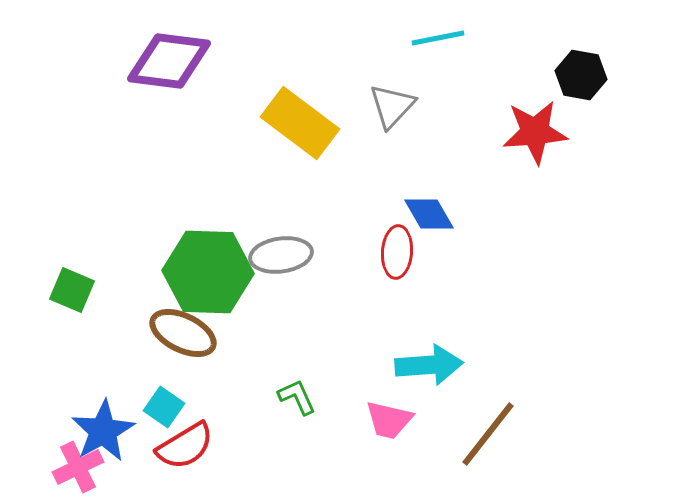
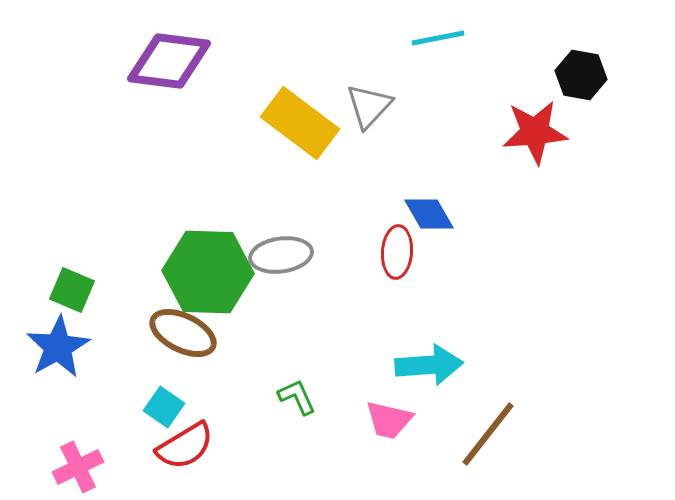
gray triangle: moved 23 px left
blue star: moved 45 px left, 84 px up
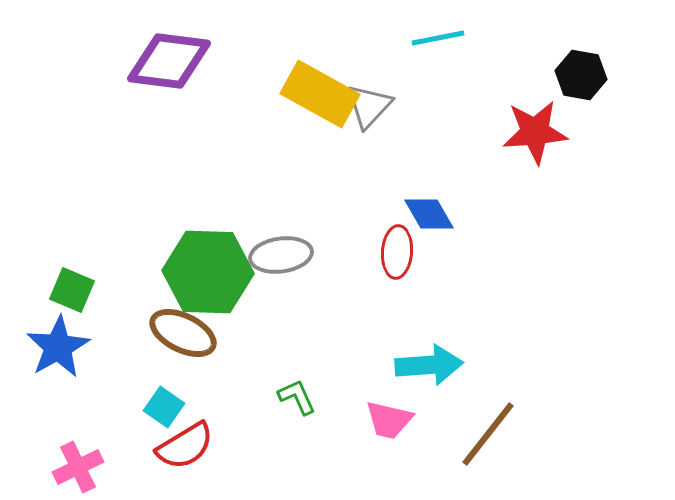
yellow rectangle: moved 20 px right, 29 px up; rotated 8 degrees counterclockwise
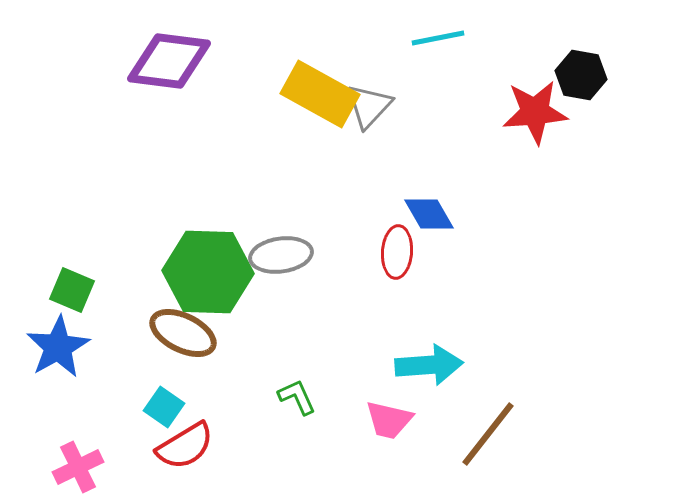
red star: moved 20 px up
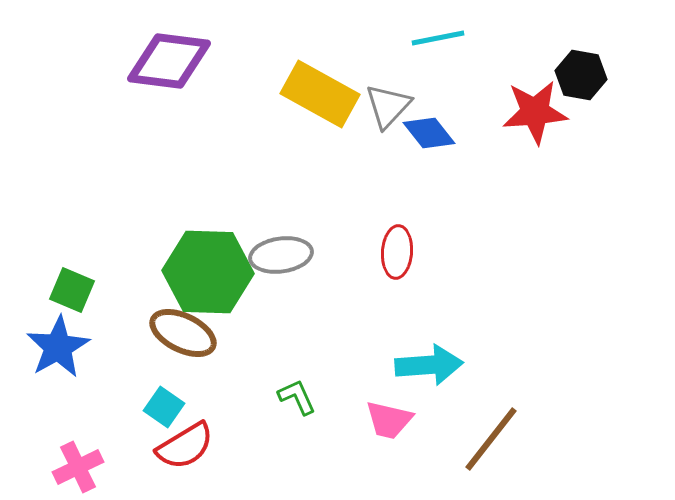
gray triangle: moved 19 px right
blue diamond: moved 81 px up; rotated 8 degrees counterclockwise
brown line: moved 3 px right, 5 px down
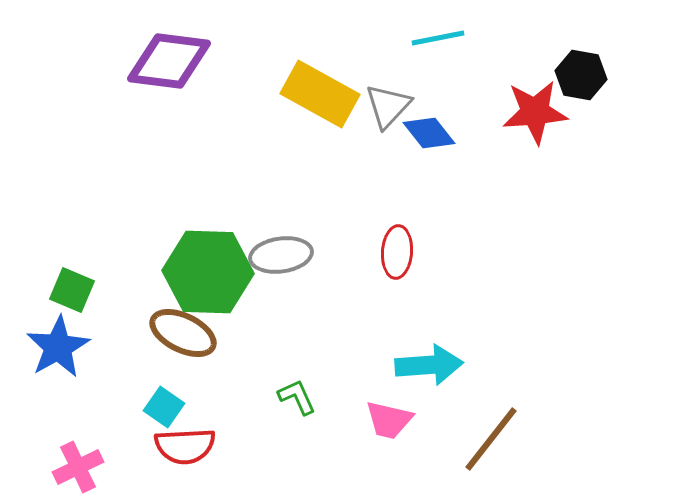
red semicircle: rotated 28 degrees clockwise
